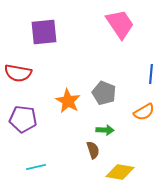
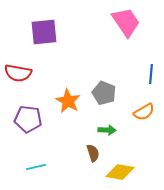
pink trapezoid: moved 6 px right, 2 px up
purple pentagon: moved 5 px right
green arrow: moved 2 px right
brown semicircle: moved 3 px down
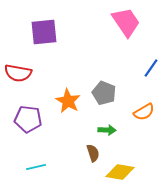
blue line: moved 6 px up; rotated 30 degrees clockwise
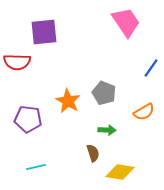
red semicircle: moved 1 px left, 11 px up; rotated 8 degrees counterclockwise
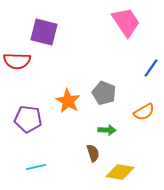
purple square: rotated 20 degrees clockwise
red semicircle: moved 1 px up
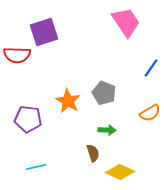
purple square: rotated 32 degrees counterclockwise
red semicircle: moved 6 px up
orange semicircle: moved 6 px right, 1 px down
yellow diamond: rotated 16 degrees clockwise
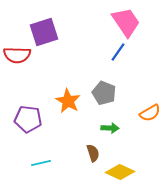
blue line: moved 33 px left, 16 px up
green arrow: moved 3 px right, 2 px up
cyan line: moved 5 px right, 4 px up
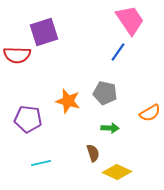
pink trapezoid: moved 4 px right, 2 px up
gray pentagon: moved 1 px right; rotated 10 degrees counterclockwise
orange star: rotated 15 degrees counterclockwise
yellow diamond: moved 3 px left
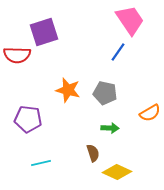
orange star: moved 11 px up
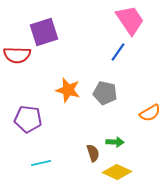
green arrow: moved 5 px right, 14 px down
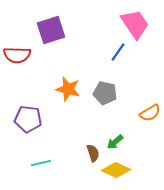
pink trapezoid: moved 5 px right, 4 px down
purple square: moved 7 px right, 2 px up
orange star: moved 1 px up
green arrow: rotated 138 degrees clockwise
yellow diamond: moved 1 px left, 2 px up
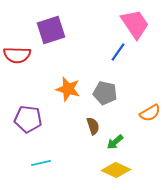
brown semicircle: moved 27 px up
